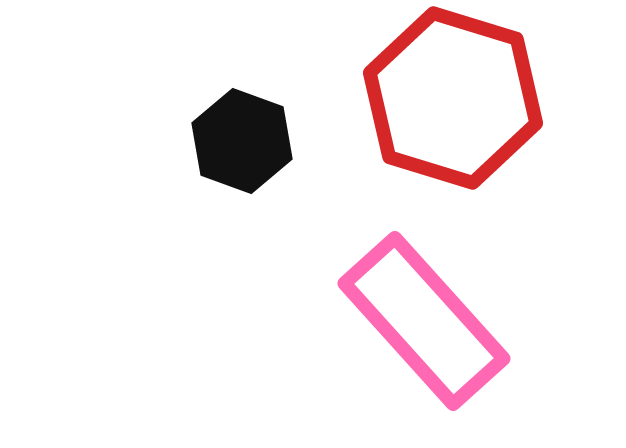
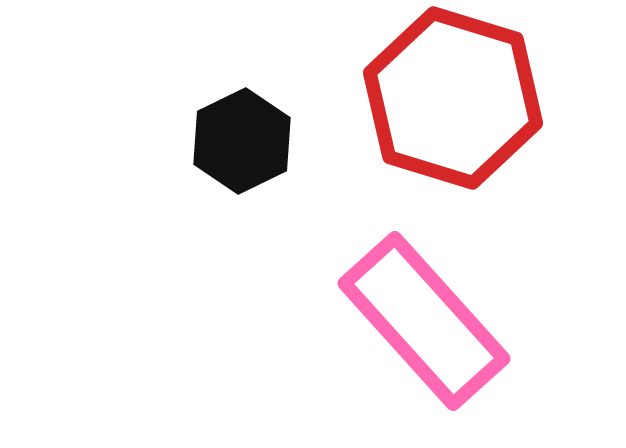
black hexagon: rotated 14 degrees clockwise
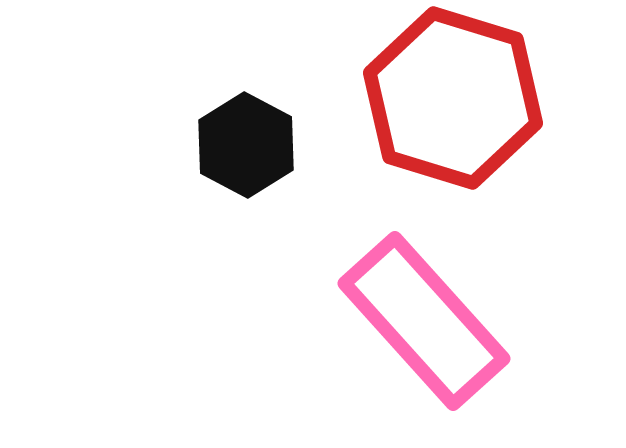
black hexagon: moved 4 px right, 4 px down; rotated 6 degrees counterclockwise
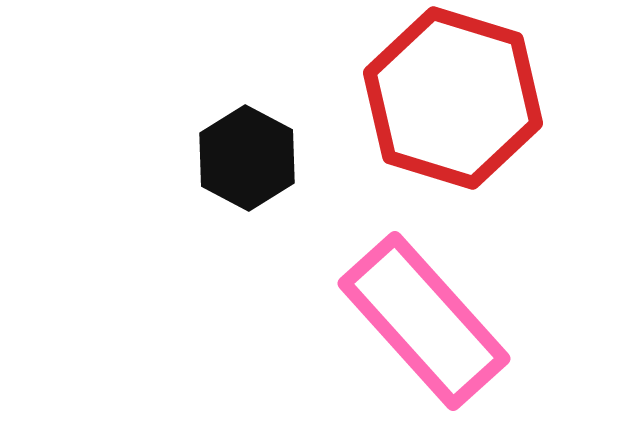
black hexagon: moved 1 px right, 13 px down
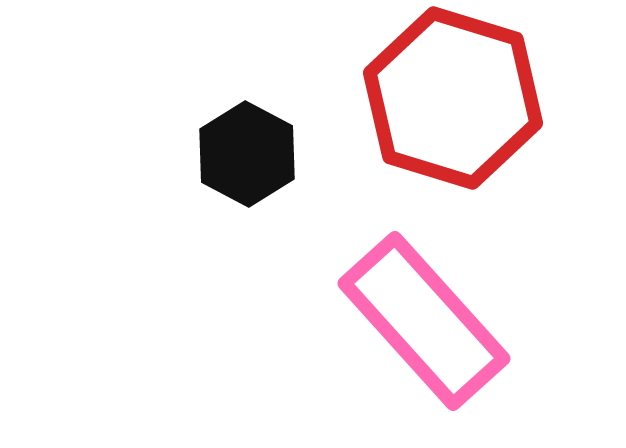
black hexagon: moved 4 px up
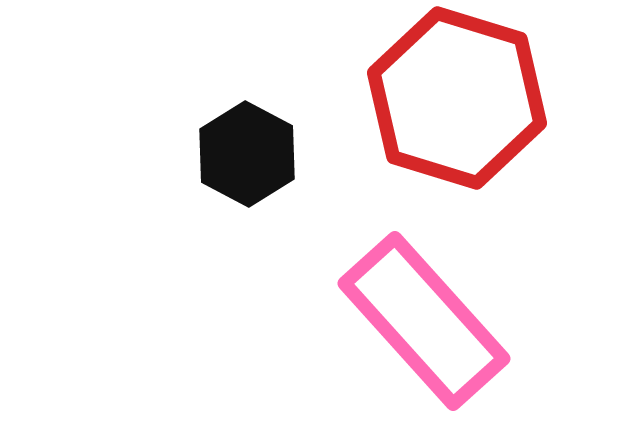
red hexagon: moved 4 px right
